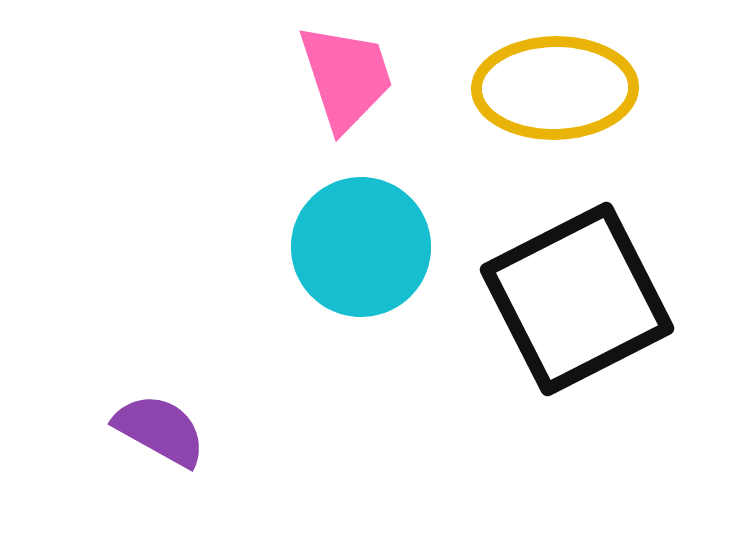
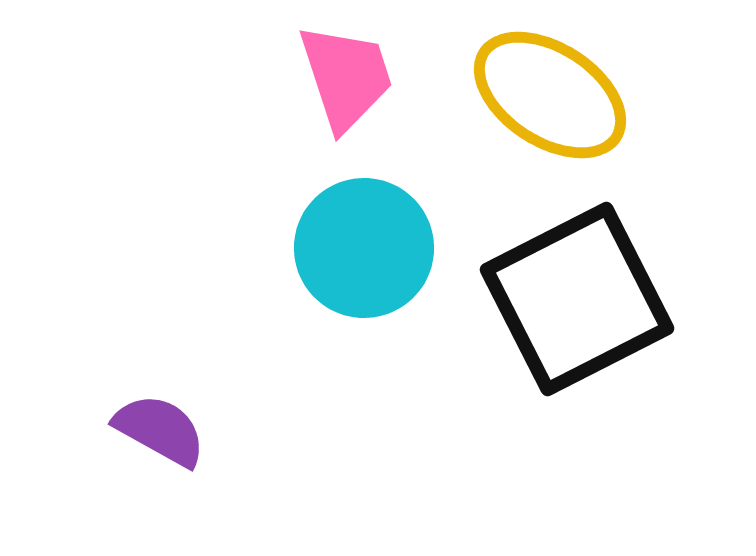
yellow ellipse: moved 5 px left, 7 px down; rotated 34 degrees clockwise
cyan circle: moved 3 px right, 1 px down
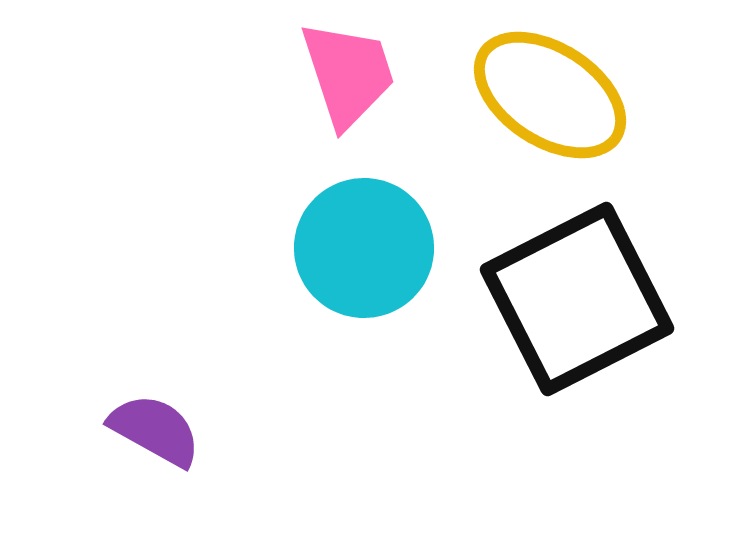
pink trapezoid: moved 2 px right, 3 px up
purple semicircle: moved 5 px left
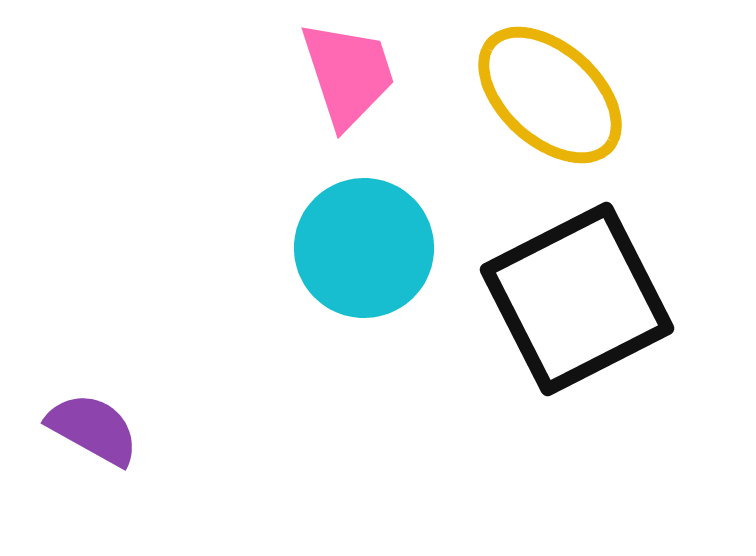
yellow ellipse: rotated 9 degrees clockwise
purple semicircle: moved 62 px left, 1 px up
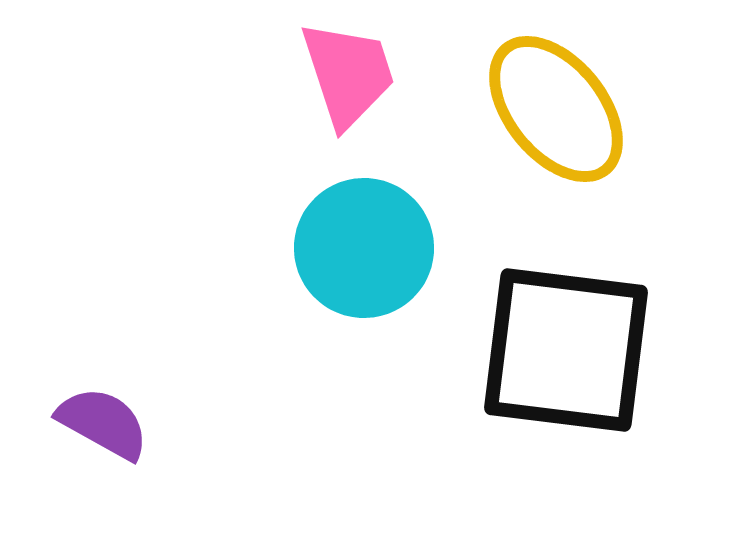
yellow ellipse: moved 6 px right, 14 px down; rotated 9 degrees clockwise
black square: moved 11 px left, 51 px down; rotated 34 degrees clockwise
purple semicircle: moved 10 px right, 6 px up
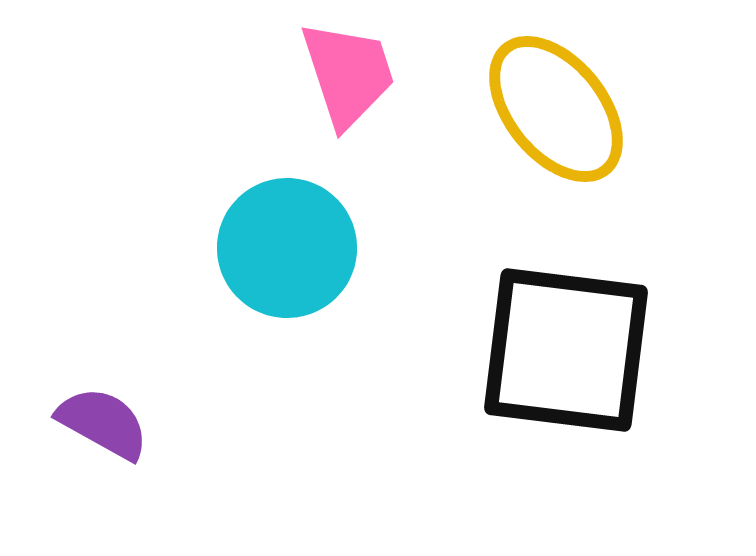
cyan circle: moved 77 px left
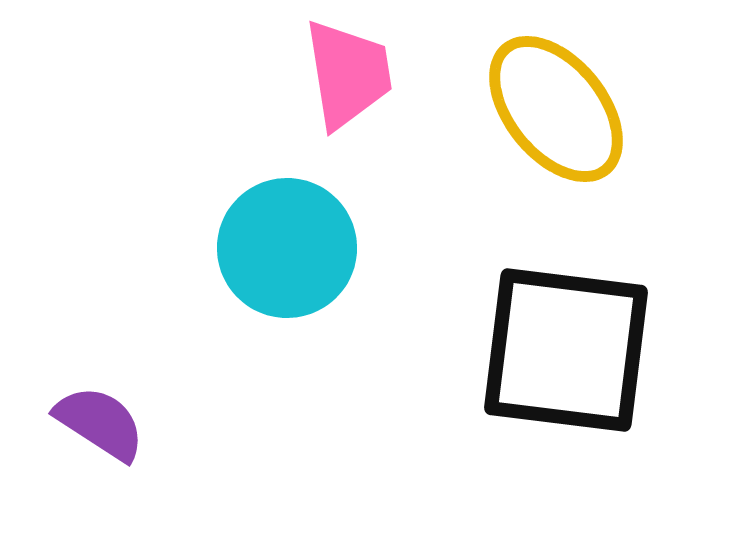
pink trapezoid: rotated 9 degrees clockwise
purple semicircle: moved 3 px left; rotated 4 degrees clockwise
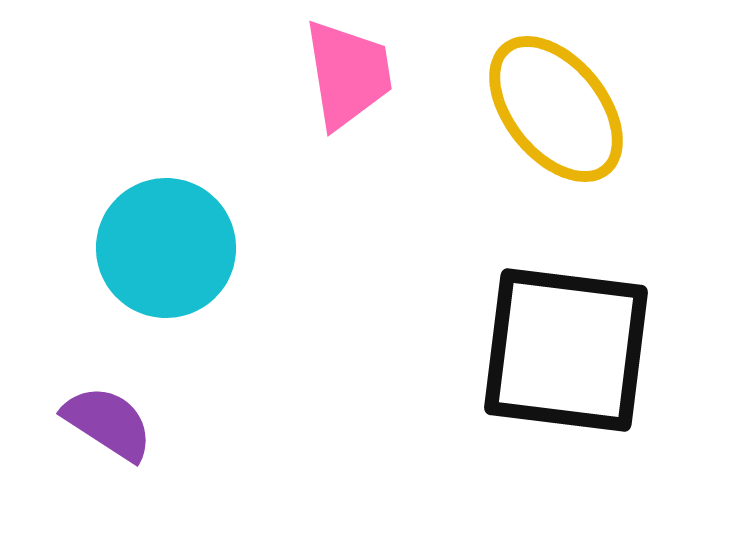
cyan circle: moved 121 px left
purple semicircle: moved 8 px right
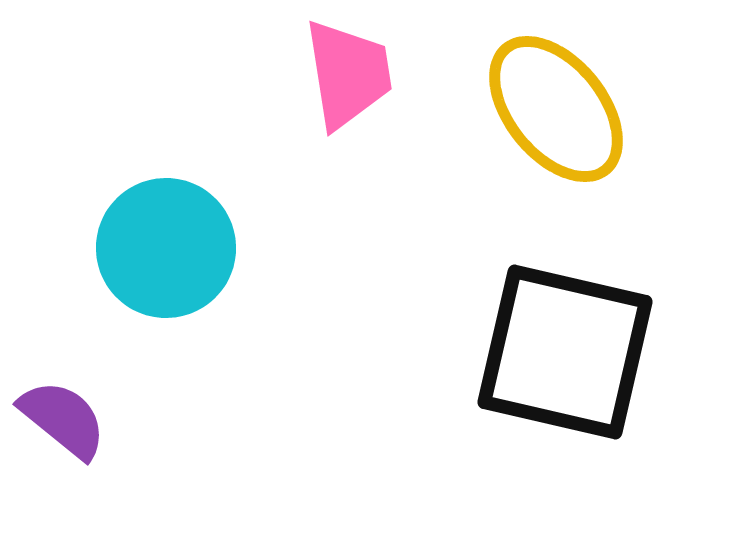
black square: moved 1 px left, 2 px down; rotated 6 degrees clockwise
purple semicircle: moved 45 px left, 4 px up; rotated 6 degrees clockwise
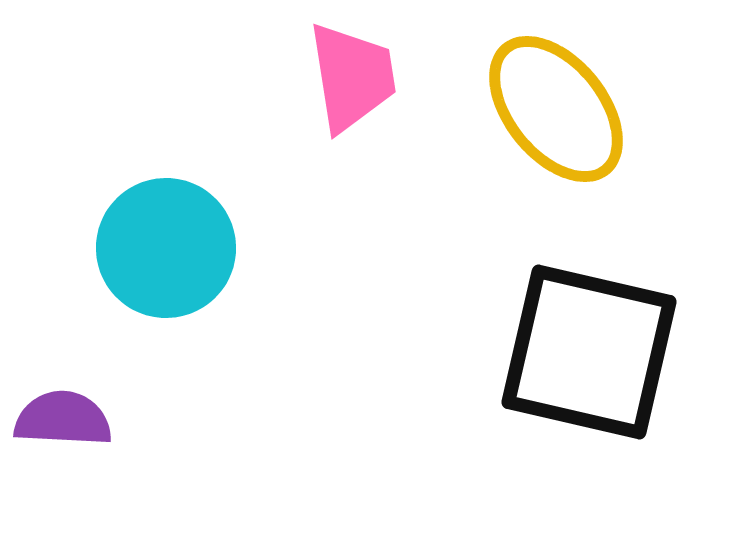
pink trapezoid: moved 4 px right, 3 px down
black square: moved 24 px right
purple semicircle: rotated 36 degrees counterclockwise
